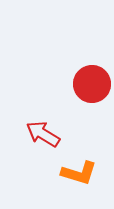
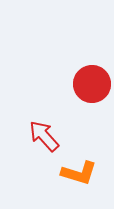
red arrow: moved 1 px right, 2 px down; rotated 16 degrees clockwise
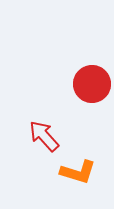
orange L-shape: moved 1 px left, 1 px up
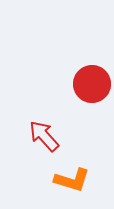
orange L-shape: moved 6 px left, 8 px down
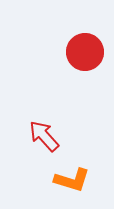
red circle: moved 7 px left, 32 px up
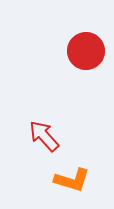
red circle: moved 1 px right, 1 px up
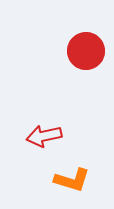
red arrow: rotated 60 degrees counterclockwise
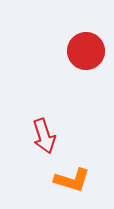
red arrow: rotated 96 degrees counterclockwise
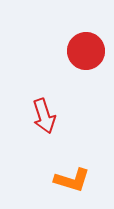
red arrow: moved 20 px up
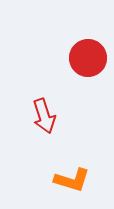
red circle: moved 2 px right, 7 px down
